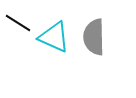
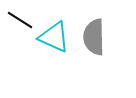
black line: moved 2 px right, 3 px up
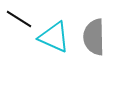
black line: moved 1 px left, 1 px up
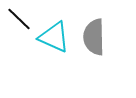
black line: rotated 12 degrees clockwise
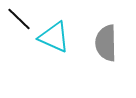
gray semicircle: moved 12 px right, 6 px down
